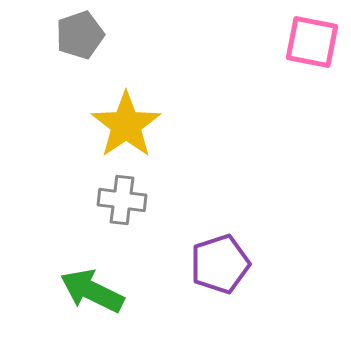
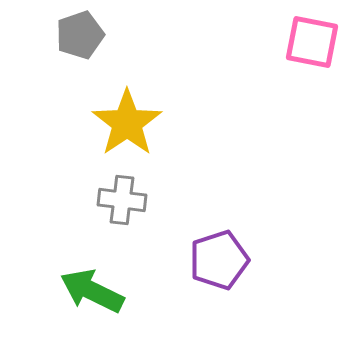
yellow star: moved 1 px right, 2 px up
purple pentagon: moved 1 px left, 4 px up
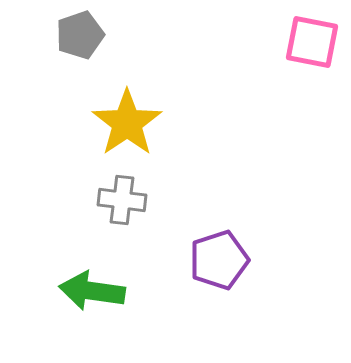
green arrow: rotated 18 degrees counterclockwise
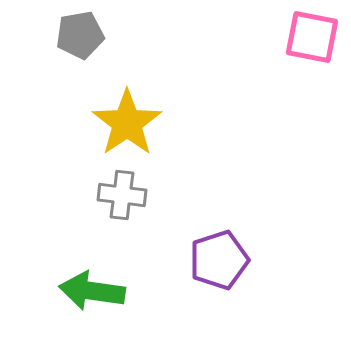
gray pentagon: rotated 9 degrees clockwise
pink square: moved 5 px up
gray cross: moved 5 px up
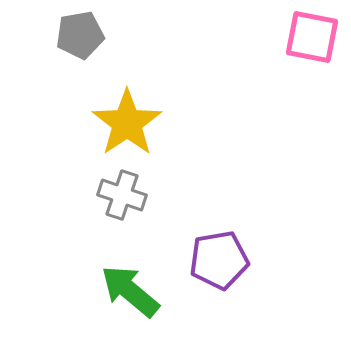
gray cross: rotated 12 degrees clockwise
purple pentagon: rotated 8 degrees clockwise
green arrow: moved 38 px right; rotated 32 degrees clockwise
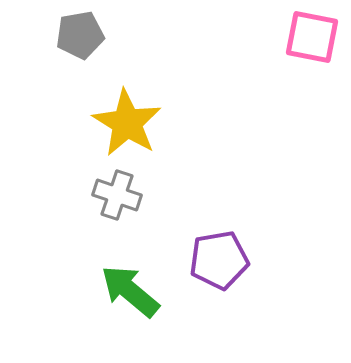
yellow star: rotated 6 degrees counterclockwise
gray cross: moved 5 px left
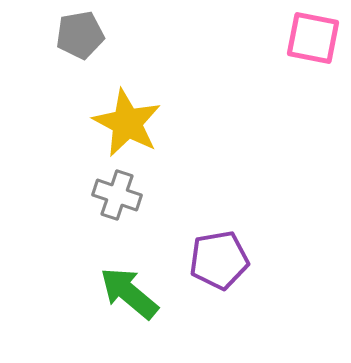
pink square: moved 1 px right, 1 px down
yellow star: rotated 4 degrees counterclockwise
green arrow: moved 1 px left, 2 px down
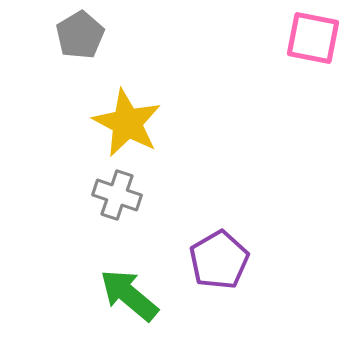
gray pentagon: rotated 21 degrees counterclockwise
purple pentagon: rotated 20 degrees counterclockwise
green arrow: moved 2 px down
